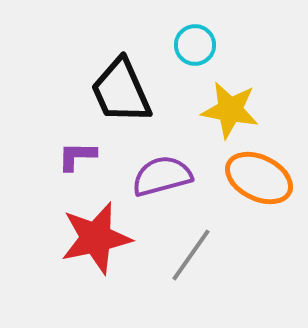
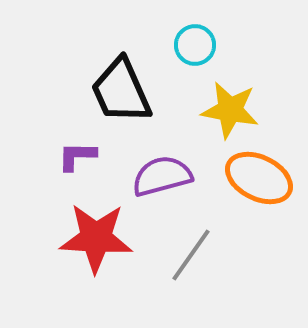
red star: rotated 16 degrees clockwise
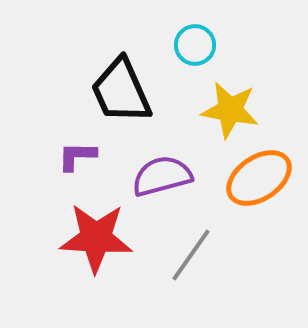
orange ellipse: rotated 60 degrees counterclockwise
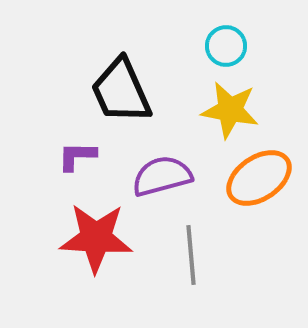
cyan circle: moved 31 px right, 1 px down
gray line: rotated 40 degrees counterclockwise
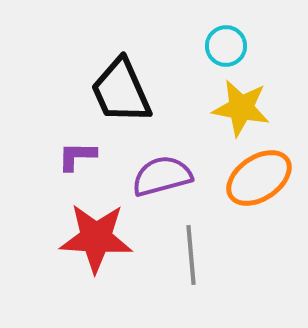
yellow star: moved 11 px right, 2 px up
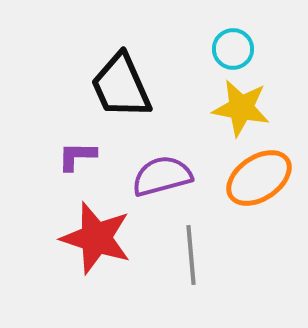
cyan circle: moved 7 px right, 3 px down
black trapezoid: moved 5 px up
red star: rotated 14 degrees clockwise
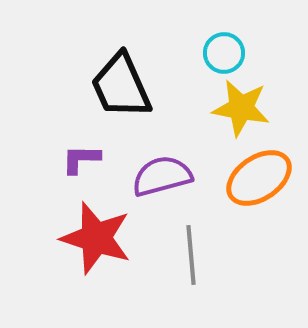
cyan circle: moved 9 px left, 4 px down
purple L-shape: moved 4 px right, 3 px down
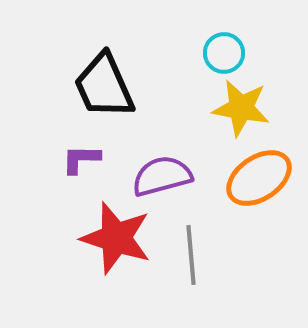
black trapezoid: moved 17 px left
red star: moved 20 px right
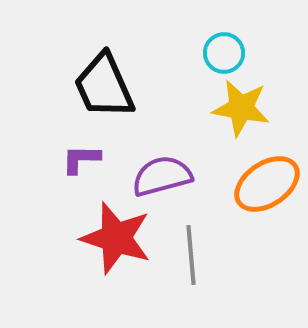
orange ellipse: moved 8 px right, 6 px down
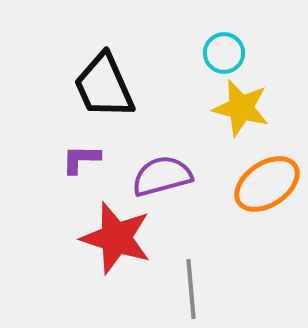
yellow star: rotated 4 degrees clockwise
gray line: moved 34 px down
